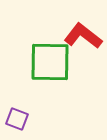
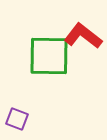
green square: moved 1 px left, 6 px up
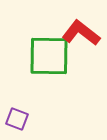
red L-shape: moved 2 px left, 3 px up
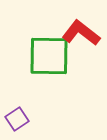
purple square: rotated 35 degrees clockwise
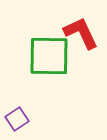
red L-shape: rotated 27 degrees clockwise
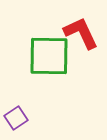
purple square: moved 1 px left, 1 px up
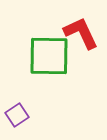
purple square: moved 1 px right, 3 px up
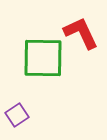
green square: moved 6 px left, 2 px down
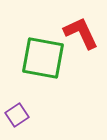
green square: rotated 9 degrees clockwise
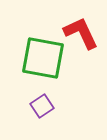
purple square: moved 25 px right, 9 px up
